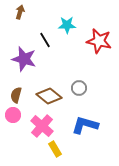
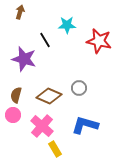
brown diamond: rotated 15 degrees counterclockwise
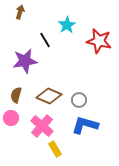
cyan star: rotated 30 degrees counterclockwise
purple star: moved 1 px right, 2 px down; rotated 25 degrees counterclockwise
gray circle: moved 12 px down
pink circle: moved 2 px left, 3 px down
